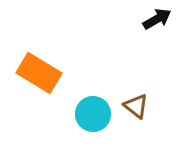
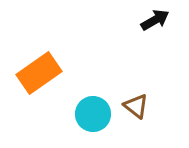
black arrow: moved 2 px left, 1 px down
orange rectangle: rotated 66 degrees counterclockwise
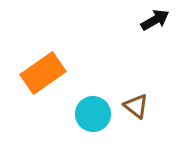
orange rectangle: moved 4 px right
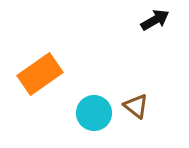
orange rectangle: moved 3 px left, 1 px down
cyan circle: moved 1 px right, 1 px up
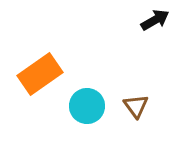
brown triangle: rotated 16 degrees clockwise
cyan circle: moved 7 px left, 7 px up
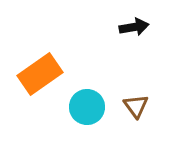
black arrow: moved 21 px left, 7 px down; rotated 20 degrees clockwise
cyan circle: moved 1 px down
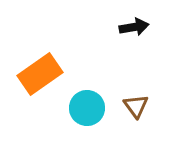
cyan circle: moved 1 px down
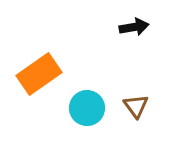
orange rectangle: moved 1 px left
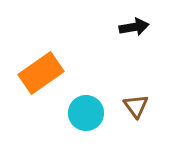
orange rectangle: moved 2 px right, 1 px up
cyan circle: moved 1 px left, 5 px down
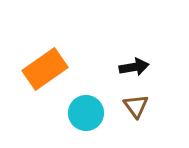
black arrow: moved 40 px down
orange rectangle: moved 4 px right, 4 px up
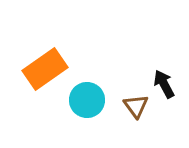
black arrow: moved 30 px right, 17 px down; rotated 108 degrees counterclockwise
cyan circle: moved 1 px right, 13 px up
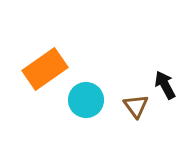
black arrow: moved 1 px right, 1 px down
cyan circle: moved 1 px left
